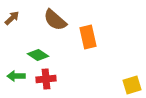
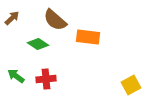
orange rectangle: rotated 70 degrees counterclockwise
green diamond: moved 11 px up
green arrow: rotated 36 degrees clockwise
yellow square: moved 1 px left; rotated 12 degrees counterclockwise
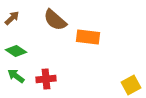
green diamond: moved 22 px left, 7 px down
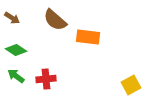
brown arrow: rotated 77 degrees clockwise
green diamond: moved 1 px up
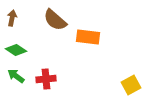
brown arrow: rotated 112 degrees counterclockwise
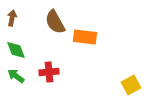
brown semicircle: moved 2 px down; rotated 20 degrees clockwise
orange rectangle: moved 3 px left
green diamond: rotated 35 degrees clockwise
red cross: moved 3 px right, 7 px up
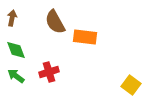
red cross: rotated 12 degrees counterclockwise
yellow square: rotated 24 degrees counterclockwise
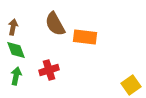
brown arrow: moved 1 px right, 9 px down
brown semicircle: moved 2 px down
red cross: moved 2 px up
green arrow: rotated 66 degrees clockwise
yellow square: rotated 18 degrees clockwise
